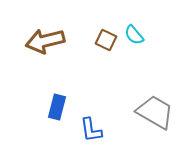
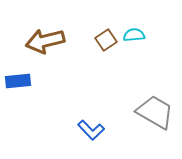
cyan semicircle: rotated 125 degrees clockwise
brown square: rotated 30 degrees clockwise
blue rectangle: moved 39 px left, 26 px up; rotated 70 degrees clockwise
blue L-shape: rotated 36 degrees counterclockwise
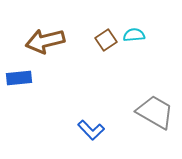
blue rectangle: moved 1 px right, 3 px up
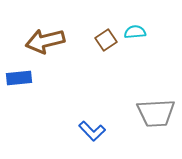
cyan semicircle: moved 1 px right, 3 px up
gray trapezoid: moved 1 px right, 1 px down; rotated 147 degrees clockwise
blue L-shape: moved 1 px right, 1 px down
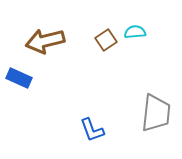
blue rectangle: rotated 30 degrees clockwise
gray trapezoid: rotated 81 degrees counterclockwise
blue L-shape: moved 1 px up; rotated 24 degrees clockwise
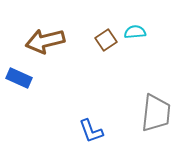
blue L-shape: moved 1 px left, 1 px down
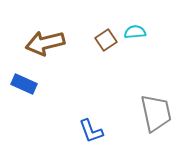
brown arrow: moved 2 px down
blue rectangle: moved 5 px right, 6 px down
gray trapezoid: rotated 18 degrees counterclockwise
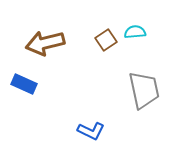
gray trapezoid: moved 12 px left, 23 px up
blue L-shape: rotated 44 degrees counterclockwise
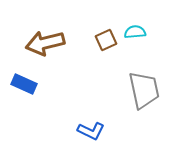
brown square: rotated 10 degrees clockwise
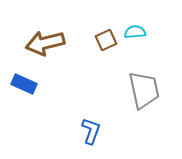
blue L-shape: rotated 96 degrees counterclockwise
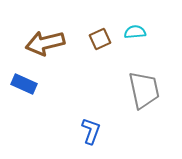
brown square: moved 6 px left, 1 px up
